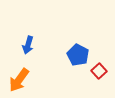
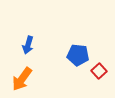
blue pentagon: rotated 20 degrees counterclockwise
orange arrow: moved 3 px right, 1 px up
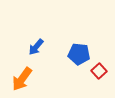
blue arrow: moved 8 px right, 2 px down; rotated 24 degrees clockwise
blue pentagon: moved 1 px right, 1 px up
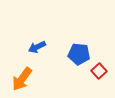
blue arrow: moved 1 px right; rotated 24 degrees clockwise
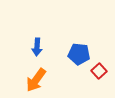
blue arrow: rotated 60 degrees counterclockwise
orange arrow: moved 14 px right, 1 px down
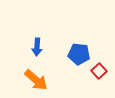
orange arrow: rotated 85 degrees counterclockwise
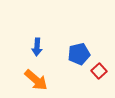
blue pentagon: rotated 20 degrees counterclockwise
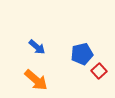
blue arrow: rotated 54 degrees counterclockwise
blue pentagon: moved 3 px right
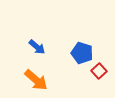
blue pentagon: moved 1 px up; rotated 30 degrees clockwise
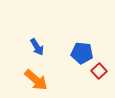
blue arrow: rotated 18 degrees clockwise
blue pentagon: rotated 10 degrees counterclockwise
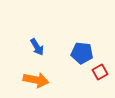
red square: moved 1 px right, 1 px down; rotated 14 degrees clockwise
orange arrow: rotated 30 degrees counterclockwise
